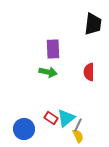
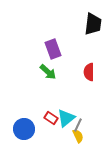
purple rectangle: rotated 18 degrees counterclockwise
green arrow: rotated 30 degrees clockwise
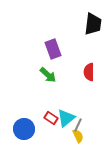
green arrow: moved 3 px down
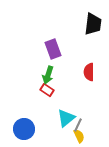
green arrow: rotated 66 degrees clockwise
red rectangle: moved 4 px left, 28 px up
yellow semicircle: moved 1 px right
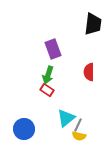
yellow semicircle: rotated 128 degrees clockwise
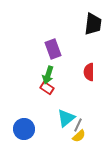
red rectangle: moved 2 px up
yellow semicircle: rotated 56 degrees counterclockwise
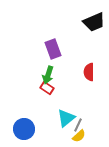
black trapezoid: moved 1 px right, 2 px up; rotated 60 degrees clockwise
